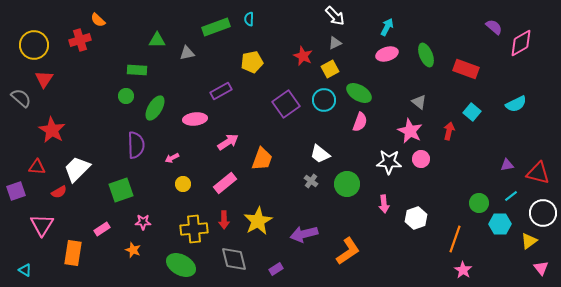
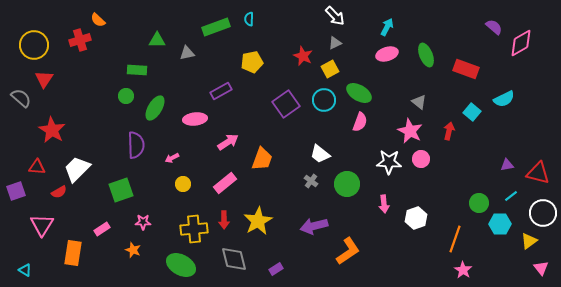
cyan semicircle at (516, 104): moved 12 px left, 5 px up
purple arrow at (304, 234): moved 10 px right, 8 px up
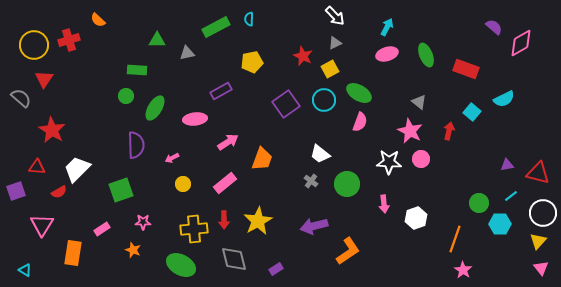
green rectangle at (216, 27): rotated 8 degrees counterclockwise
red cross at (80, 40): moved 11 px left
yellow triangle at (529, 241): moved 9 px right; rotated 12 degrees counterclockwise
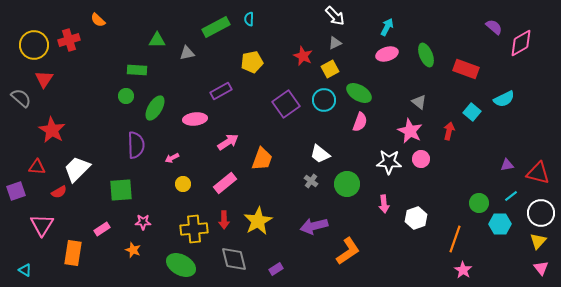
green square at (121, 190): rotated 15 degrees clockwise
white circle at (543, 213): moved 2 px left
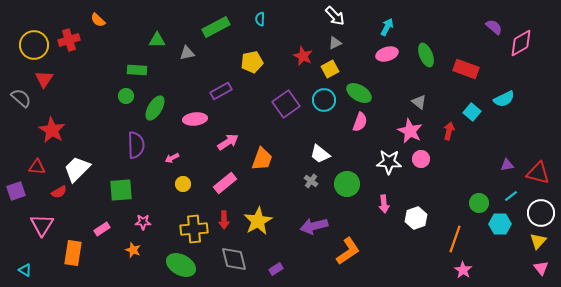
cyan semicircle at (249, 19): moved 11 px right
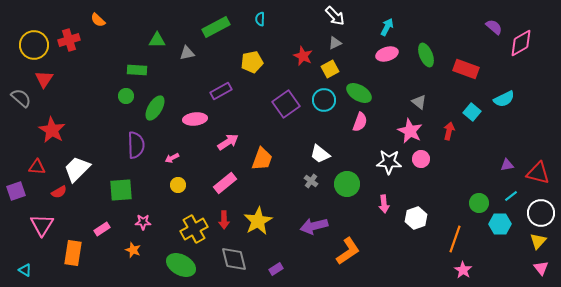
yellow circle at (183, 184): moved 5 px left, 1 px down
yellow cross at (194, 229): rotated 24 degrees counterclockwise
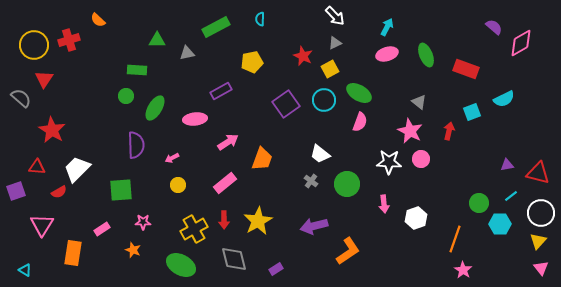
cyan square at (472, 112): rotated 30 degrees clockwise
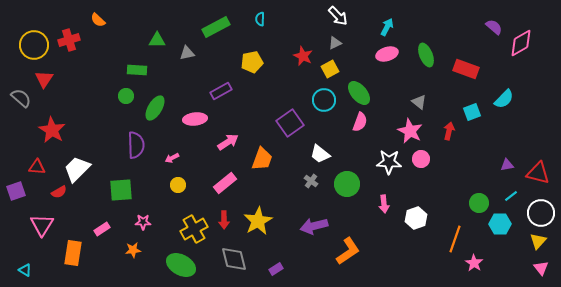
white arrow at (335, 16): moved 3 px right
green ellipse at (359, 93): rotated 20 degrees clockwise
cyan semicircle at (504, 99): rotated 20 degrees counterclockwise
purple square at (286, 104): moved 4 px right, 19 px down
orange star at (133, 250): rotated 28 degrees counterclockwise
pink star at (463, 270): moved 11 px right, 7 px up
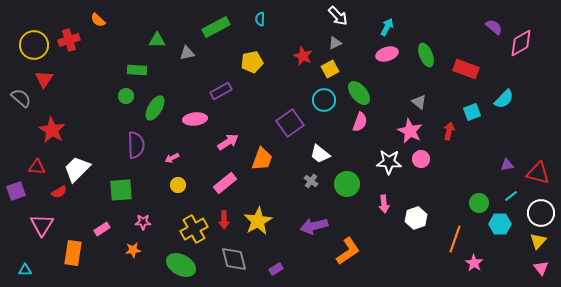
cyan triangle at (25, 270): rotated 32 degrees counterclockwise
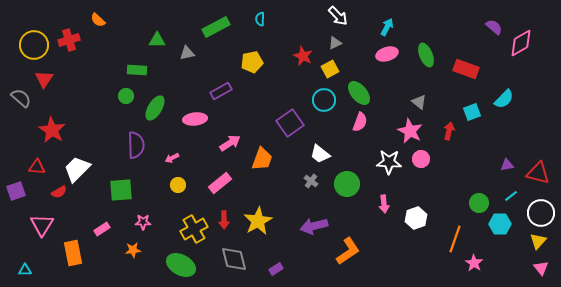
pink arrow at (228, 142): moved 2 px right, 1 px down
pink rectangle at (225, 183): moved 5 px left
orange rectangle at (73, 253): rotated 20 degrees counterclockwise
